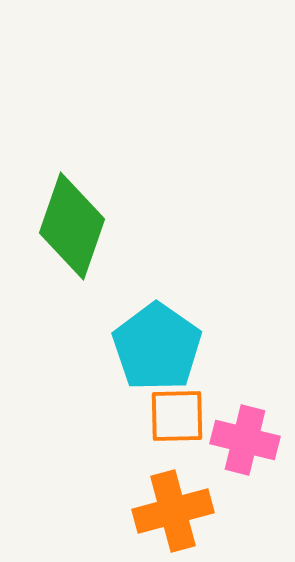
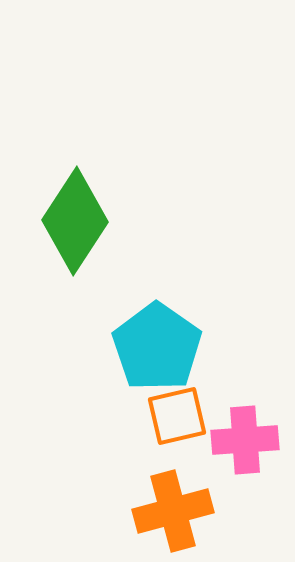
green diamond: moved 3 px right, 5 px up; rotated 14 degrees clockwise
orange square: rotated 12 degrees counterclockwise
pink cross: rotated 18 degrees counterclockwise
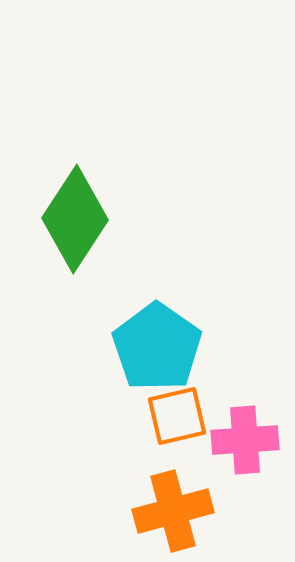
green diamond: moved 2 px up
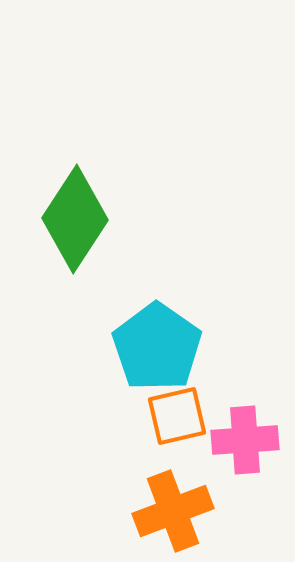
orange cross: rotated 6 degrees counterclockwise
